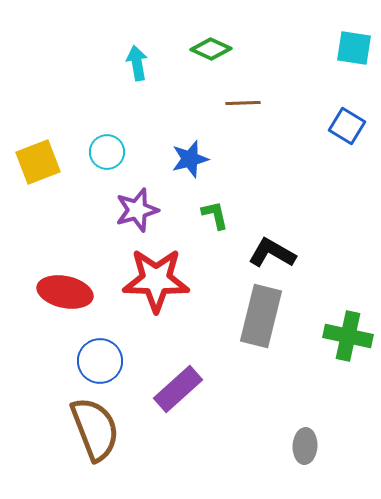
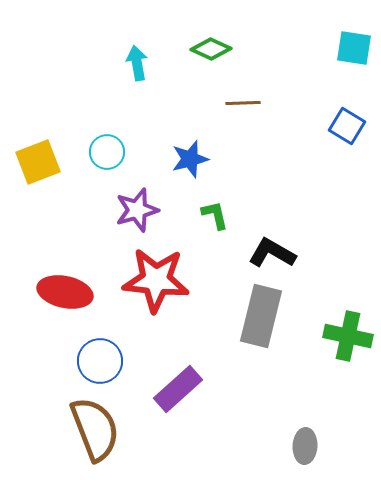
red star: rotated 4 degrees clockwise
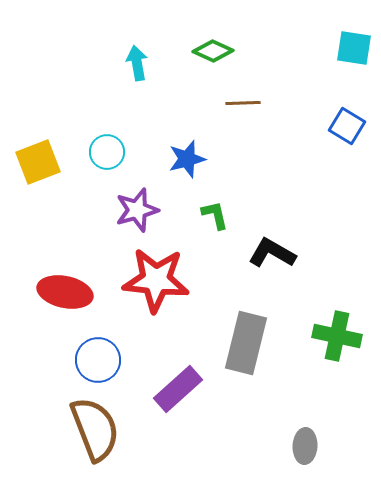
green diamond: moved 2 px right, 2 px down
blue star: moved 3 px left
gray rectangle: moved 15 px left, 27 px down
green cross: moved 11 px left
blue circle: moved 2 px left, 1 px up
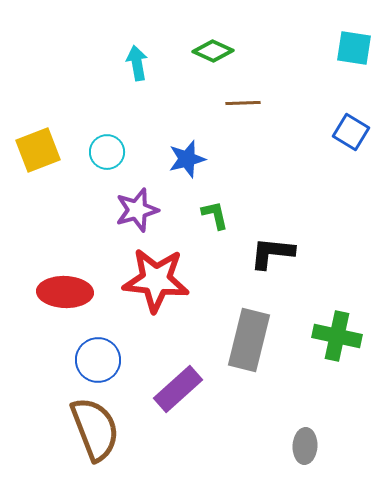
blue square: moved 4 px right, 6 px down
yellow square: moved 12 px up
black L-shape: rotated 24 degrees counterclockwise
red ellipse: rotated 10 degrees counterclockwise
gray rectangle: moved 3 px right, 3 px up
